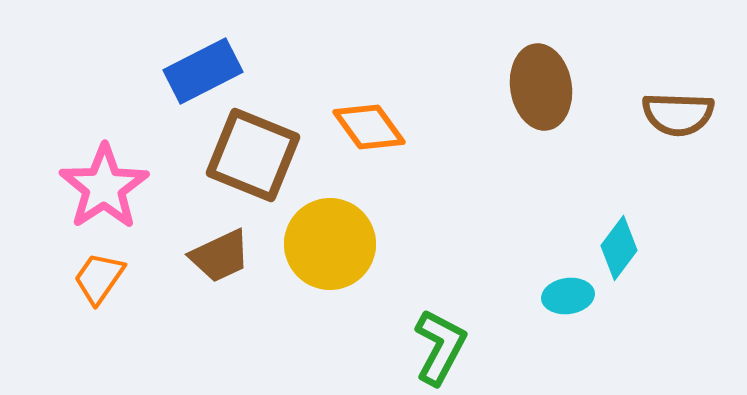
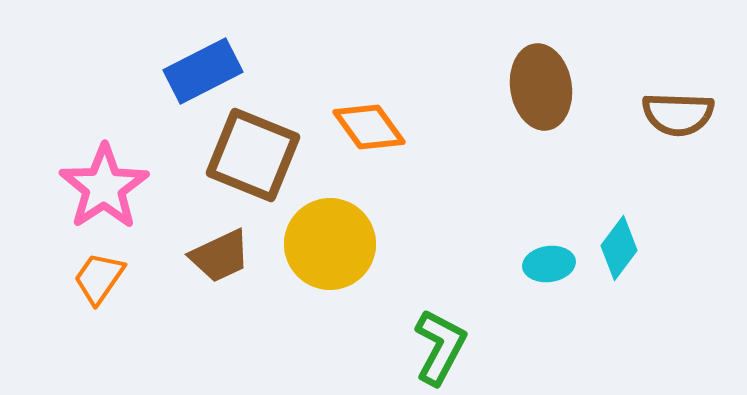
cyan ellipse: moved 19 px left, 32 px up
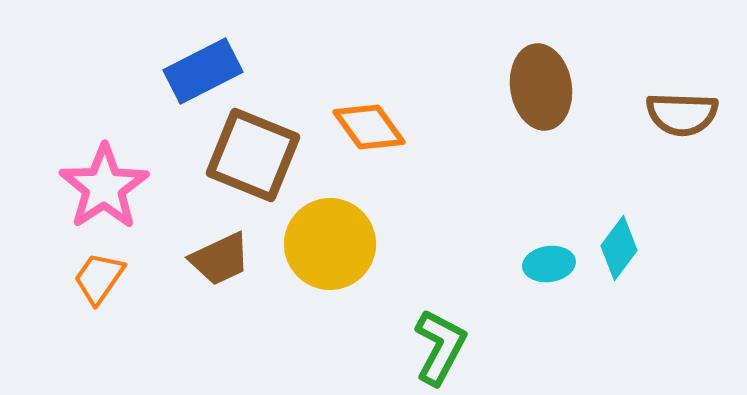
brown semicircle: moved 4 px right
brown trapezoid: moved 3 px down
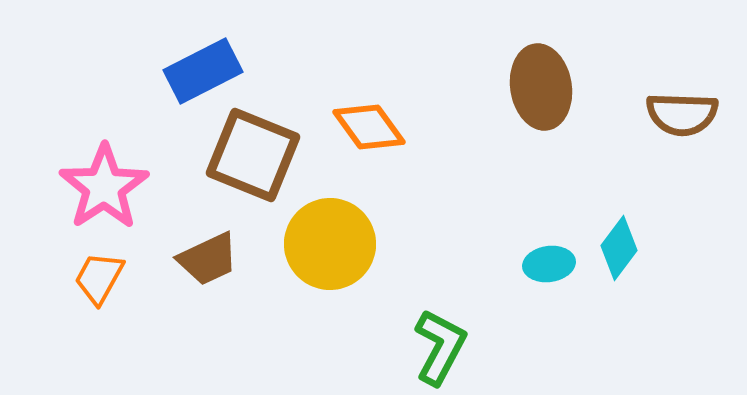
brown trapezoid: moved 12 px left
orange trapezoid: rotated 6 degrees counterclockwise
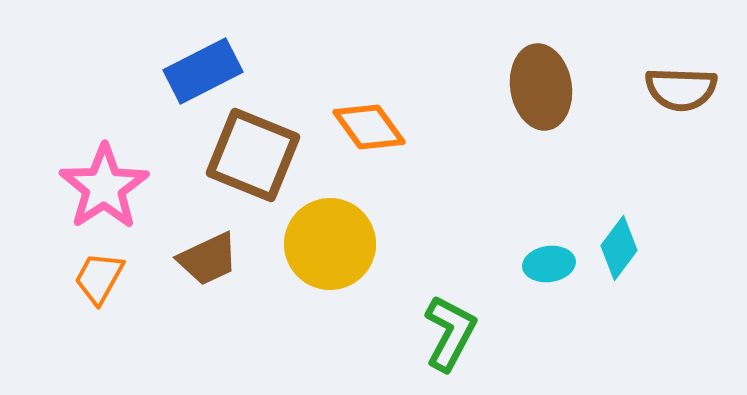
brown semicircle: moved 1 px left, 25 px up
green L-shape: moved 10 px right, 14 px up
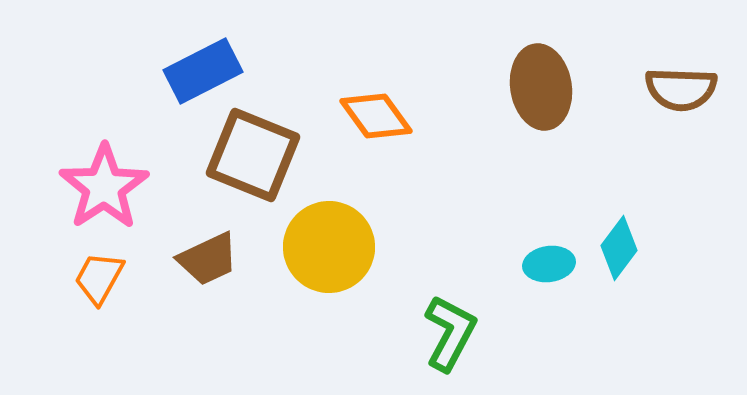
orange diamond: moved 7 px right, 11 px up
yellow circle: moved 1 px left, 3 px down
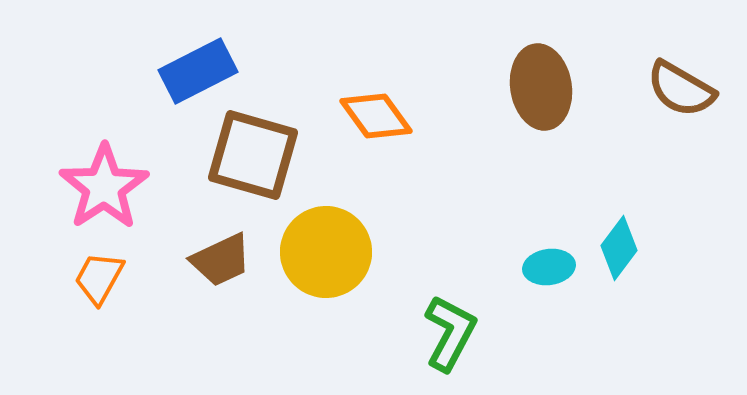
blue rectangle: moved 5 px left
brown semicircle: rotated 28 degrees clockwise
brown square: rotated 6 degrees counterclockwise
yellow circle: moved 3 px left, 5 px down
brown trapezoid: moved 13 px right, 1 px down
cyan ellipse: moved 3 px down
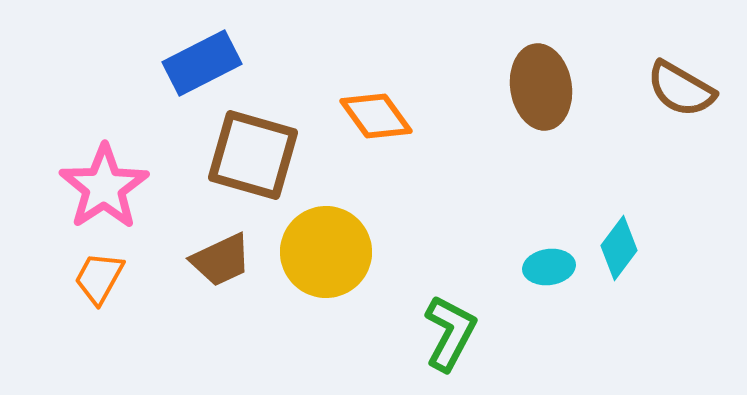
blue rectangle: moved 4 px right, 8 px up
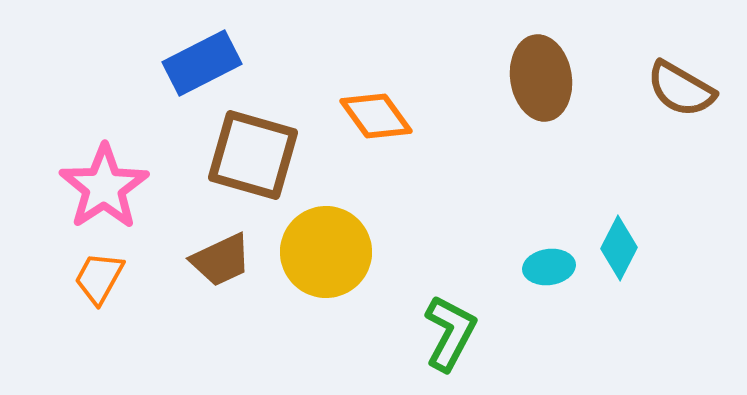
brown ellipse: moved 9 px up
cyan diamond: rotated 10 degrees counterclockwise
